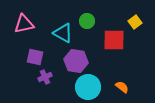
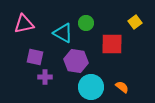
green circle: moved 1 px left, 2 px down
red square: moved 2 px left, 4 px down
purple cross: rotated 24 degrees clockwise
cyan circle: moved 3 px right
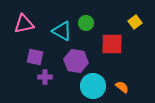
cyan triangle: moved 1 px left, 2 px up
cyan circle: moved 2 px right, 1 px up
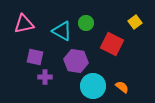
red square: rotated 25 degrees clockwise
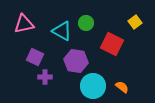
purple square: rotated 12 degrees clockwise
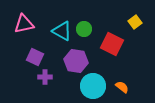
green circle: moved 2 px left, 6 px down
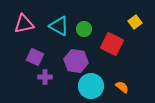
cyan triangle: moved 3 px left, 5 px up
cyan circle: moved 2 px left
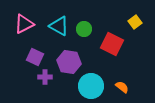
pink triangle: rotated 15 degrees counterclockwise
purple hexagon: moved 7 px left, 1 px down
